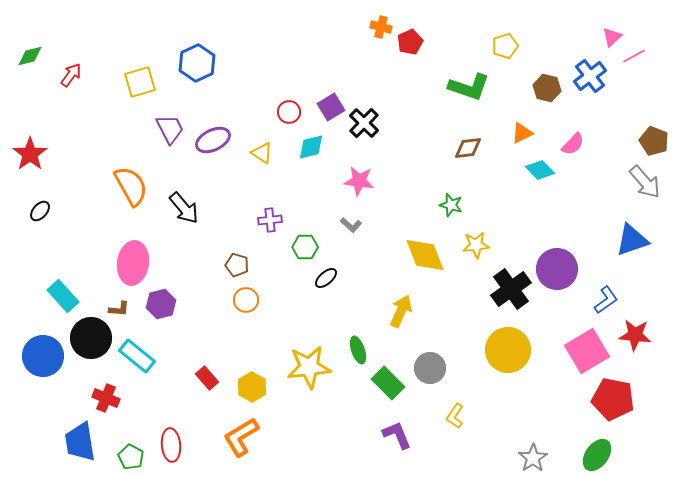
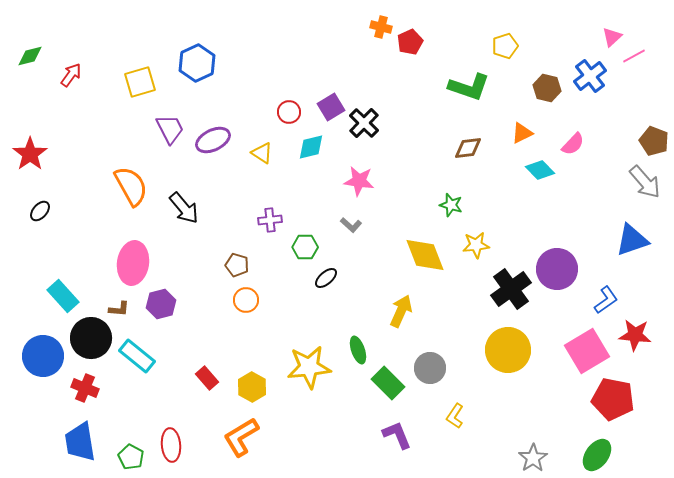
red cross at (106, 398): moved 21 px left, 10 px up
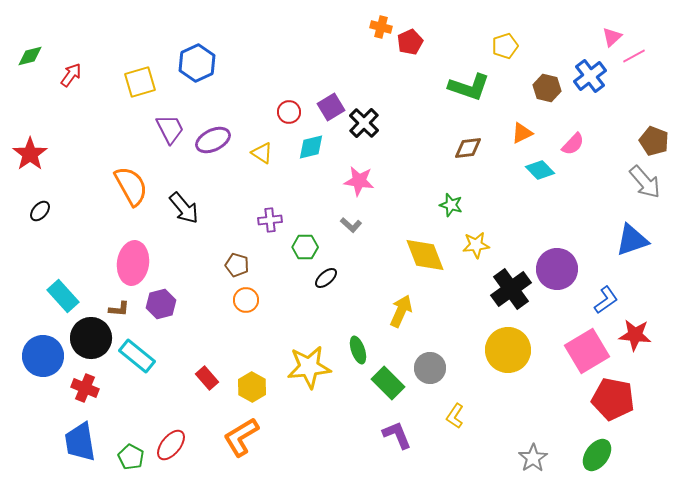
red ellipse at (171, 445): rotated 44 degrees clockwise
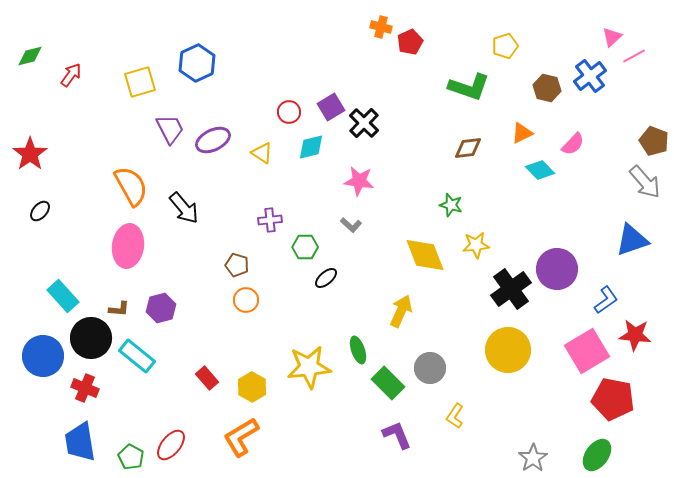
pink ellipse at (133, 263): moved 5 px left, 17 px up
purple hexagon at (161, 304): moved 4 px down
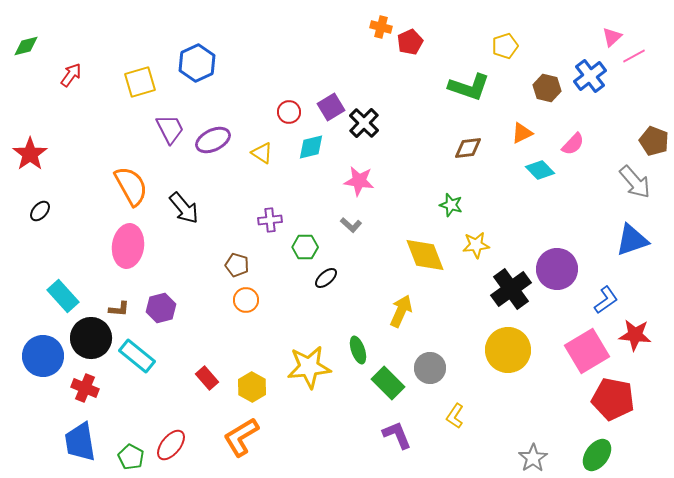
green diamond at (30, 56): moved 4 px left, 10 px up
gray arrow at (645, 182): moved 10 px left
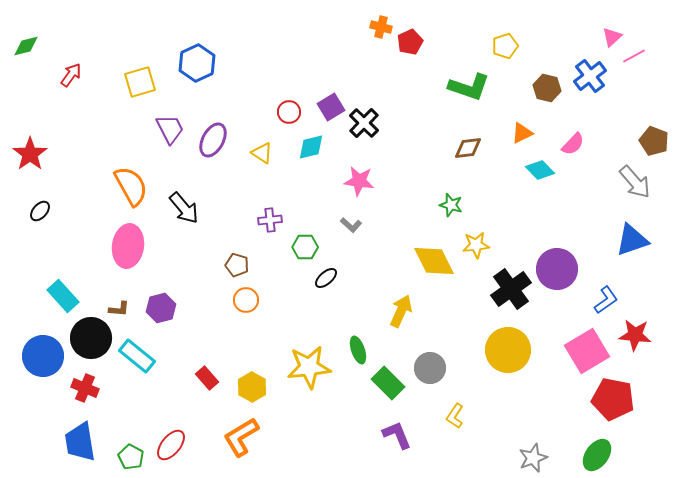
purple ellipse at (213, 140): rotated 36 degrees counterclockwise
yellow diamond at (425, 255): moved 9 px right, 6 px down; rotated 6 degrees counterclockwise
gray star at (533, 458): rotated 12 degrees clockwise
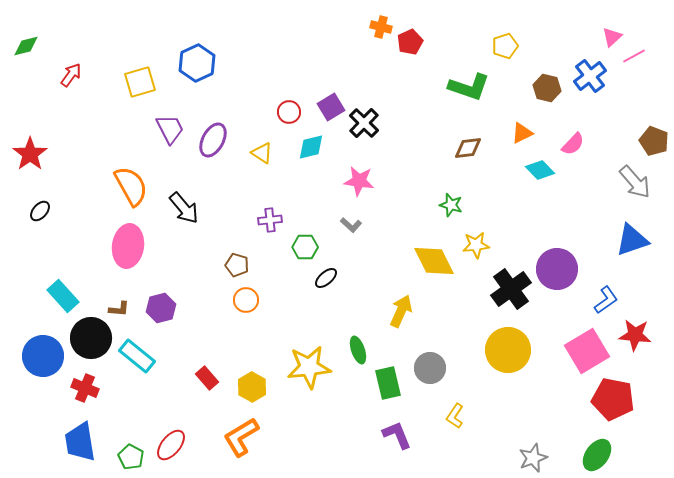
green rectangle at (388, 383): rotated 32 degrees clockwise
